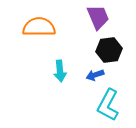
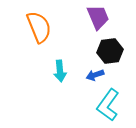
orange semicircle: rotated 68 degrees clockwise
black hexagon: moved 1 px right, 1 px down
cyan L-shape: rotated 8 degrees clockwise
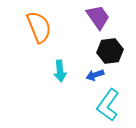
purple trapezoid: rotated 12 degrees counterclockwise
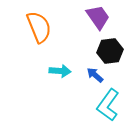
cyan arrow: rotated 80 degrees counterclockwise
blue arrow: rotated 60 degrees clockwise
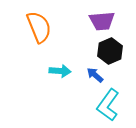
purple trapezoid: moved 4 px right, 4 px down; rotated 120 degrees clockwise
black hexagon: rotated 15 degrees counterclockwise
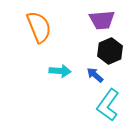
purple trapezoid: moved 1 px up
